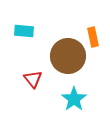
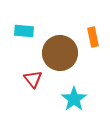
brown circle: moved 8 px left, 3 px up
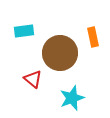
cyan rectangle: rotated 12 degrees counterclockwise
red triangle: rotated 12 degrees counterclockwise
cyan star: moved 2 px left, 1 px up; rotated 15 degrees clockwise
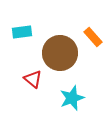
cyan rectangle: moved 2 px left, 1 px down
orange rectangle: rotated 30 degrees counterclockwise
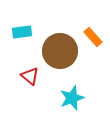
brown circle: moved 2 px up
red triangle: moved 3 px left, 3 px up
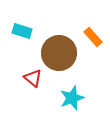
cyan rectangle: moved 1 px up; rotated 24 degrees clockwise
brown circle: moved 1 px left, 2 px down
red triangle: moved 3 px right, 2 px down
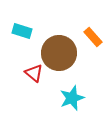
red triangle: moved 1 px right, 5 px up
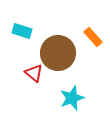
brown circle: moved 1 px left
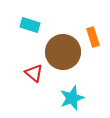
cyan rectangle: moved 8 px right, 6 px up
orange rectangle: rotated 24 degrees clockwise
brown circle: moved 5 px right, 1 px up
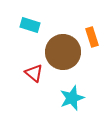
orange rectangle: moved 1 px left
